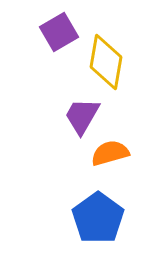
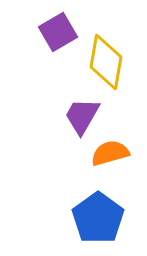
purple square: moved 1 px left
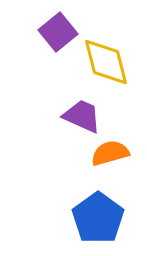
purple square: rotated 9 degrees counterclockwise
yellow diamond: rotated 24 degrees counterclockwise
purple trapezoid: rotated 84 degrees clockwise
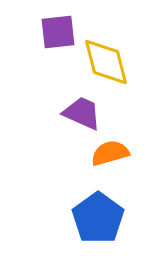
purple square: rotated 33 degrees clockwise
purple trapezoid: moved 3 px up
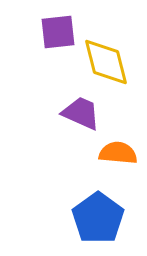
purple trapezoid: moved 1 px left
orange semicircle: moved 8 px right; rotated 21 degrees clockwise
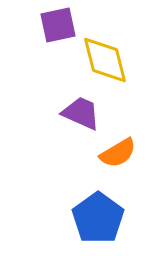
purple square: moved 7 px up; rotated 6 degrees counterclockwise
yellow diamond: moved 1 px left, 2 px up
orange semicircle: rotated 144 degrees clockwise
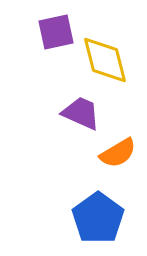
purple square: moved 2 px left, 7 px down
